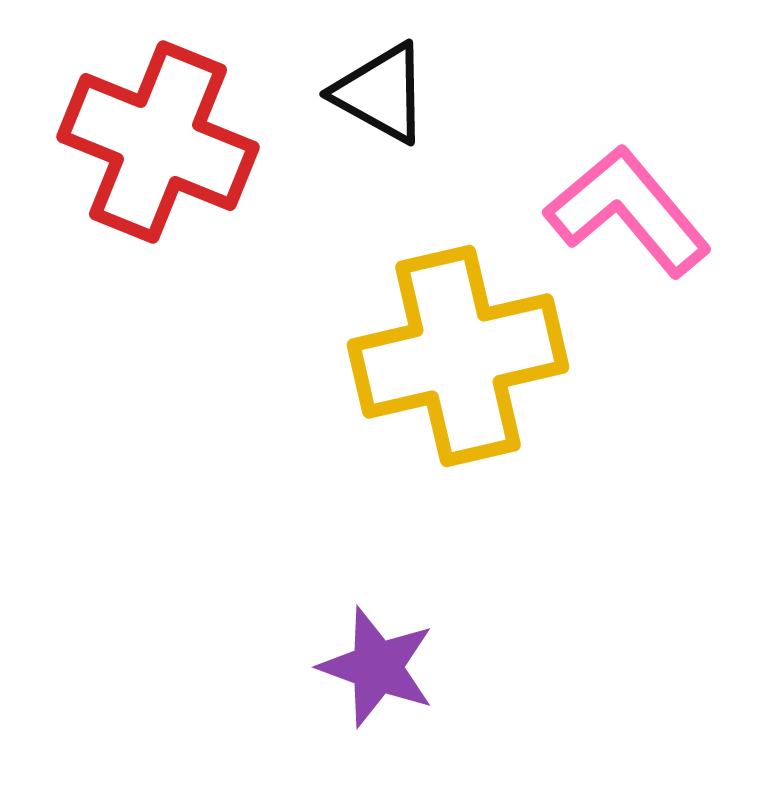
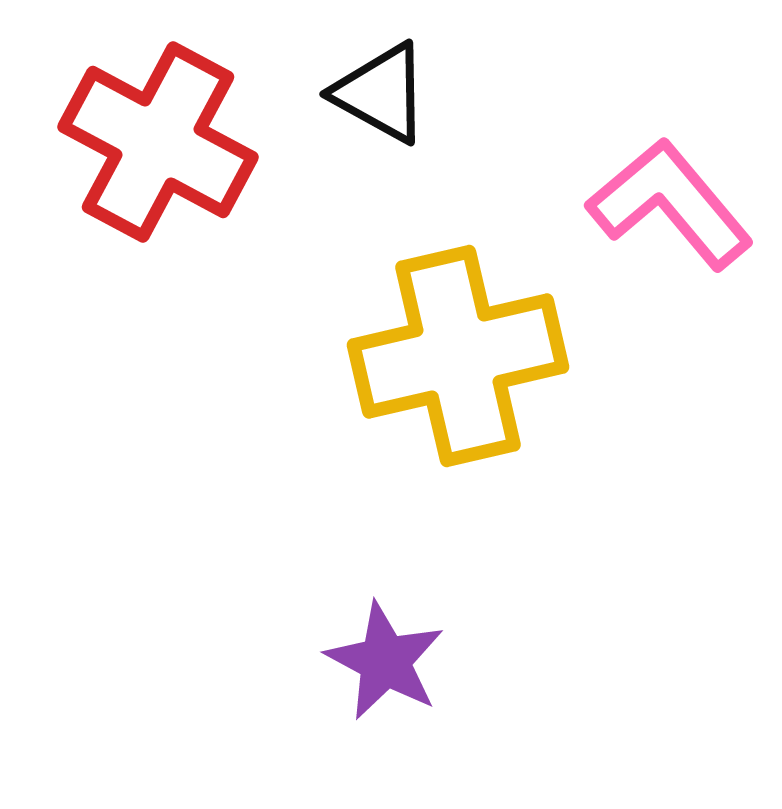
red cross: rotated 6 degrees clockwise
pink L-shape: moved 42 px right, 7 px up
purple star: moved 8 px right, 6 px up; rotated 8 degrees clockwise
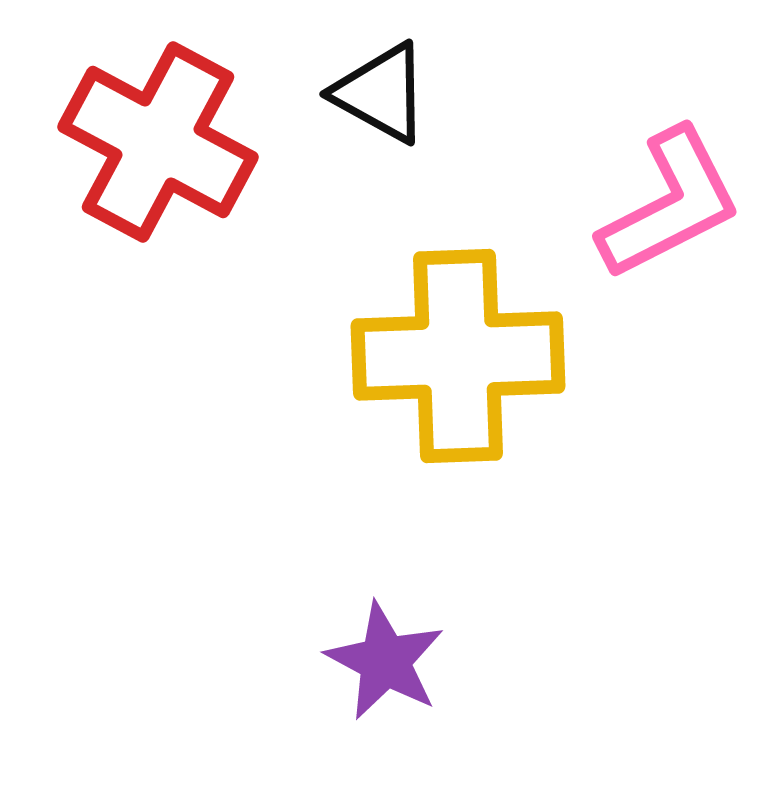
pink L-shape: rotated 103 degrees clockwise
yellow cross: rotated 11 degrees clockwise
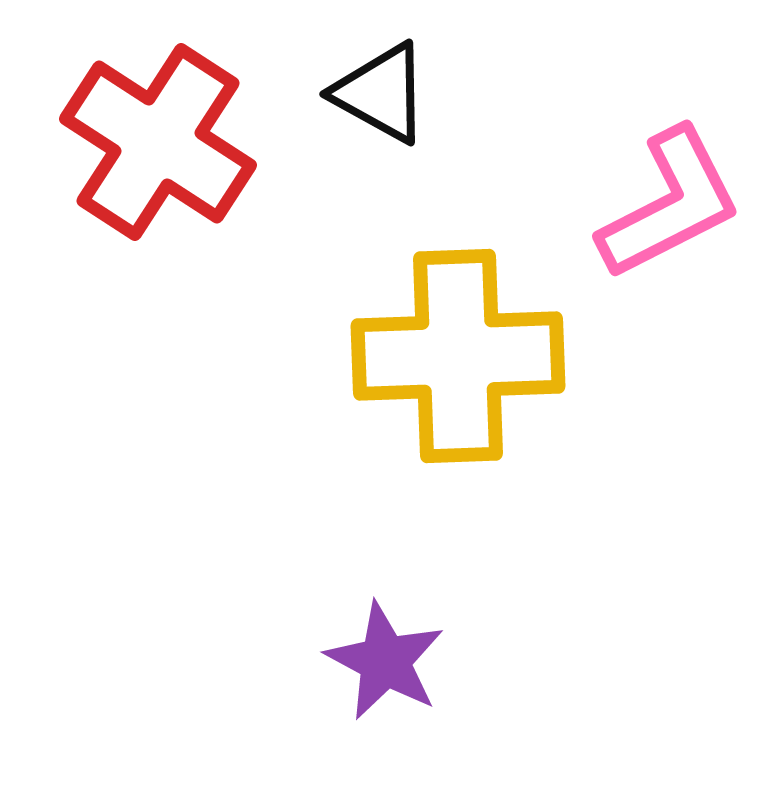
red cross: rotated 5 degrees clockwise
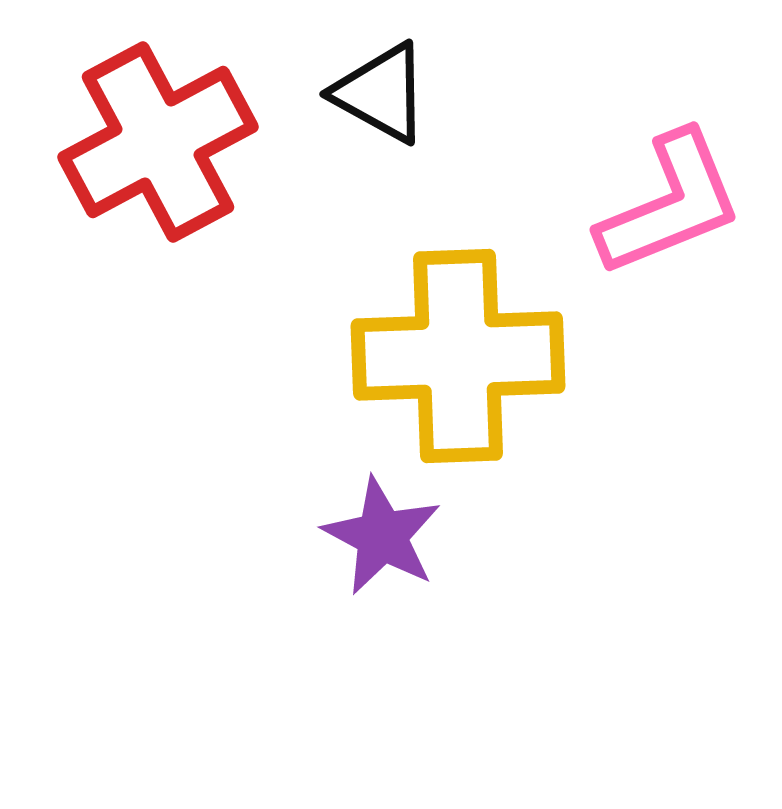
red cross: rotated 29 degrees clockwise
pink L-shape: rotated 5 degrees clockwise
purple star: moved 3 px left, 125 px up
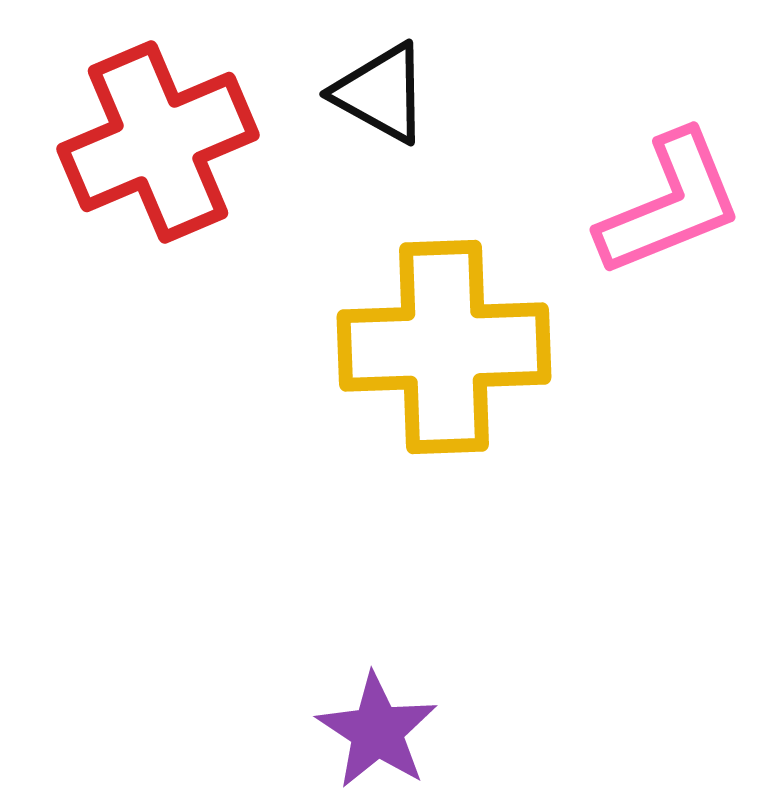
red cross: rotated 5 degrees clockwise
yellow cross: moved 14 px left, 9 px up
purple star: moved 5 px left, 195 px down; rotated 5 degrees clockwise
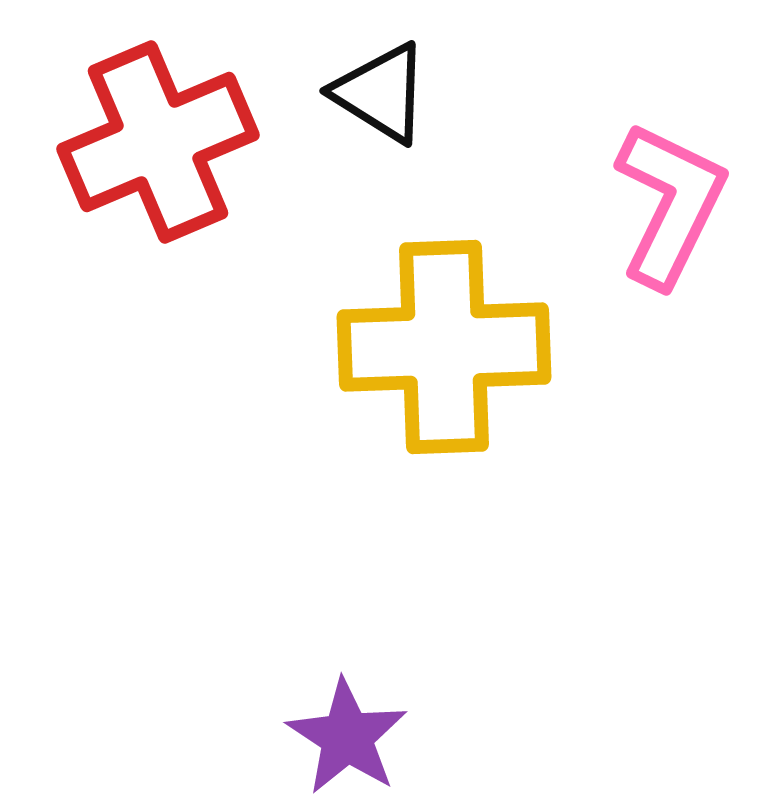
black triangle: rotated 3 degrees clockwise
pink L-shape: rotated 42 degrees counterclockwise
purple star: moved 30 px left, 6 px down
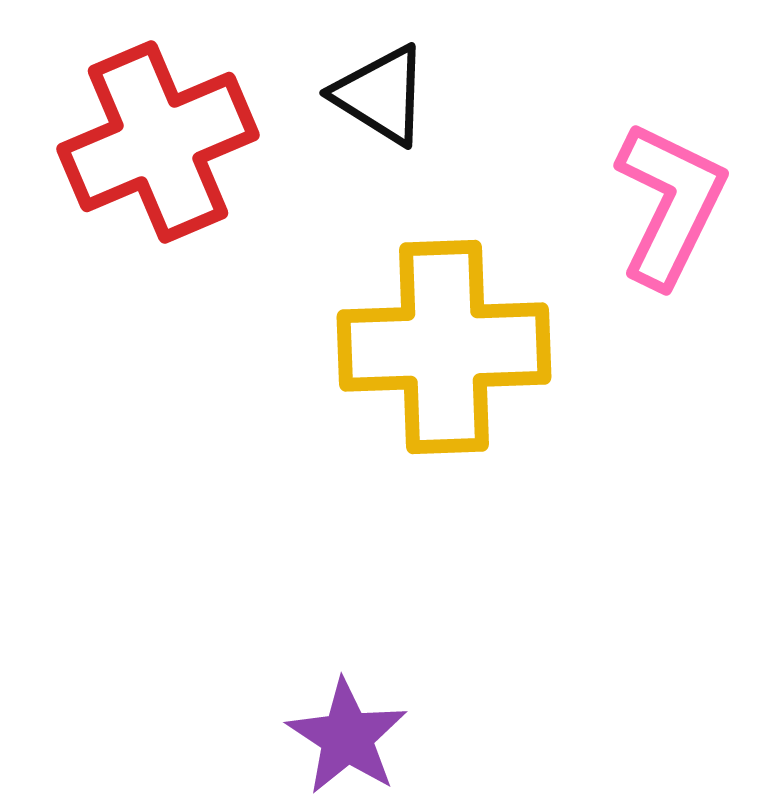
black triangle: moved 2 px down
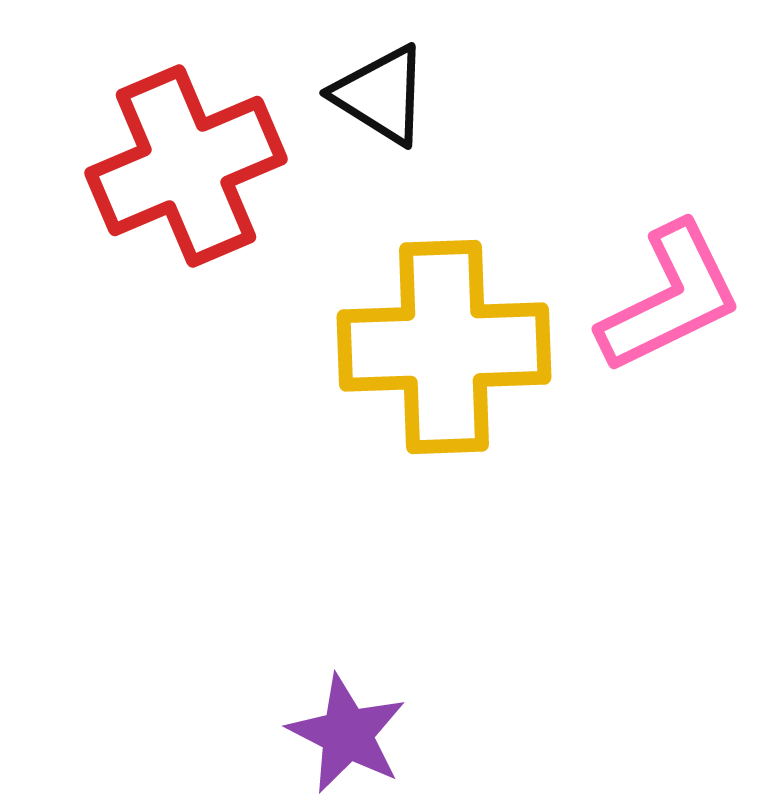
red cross: moved 28 px right, 24 px down
pink L-shape: moved 94 px down; rotated 38 degrees clockwise
purple star: moved 3 px up; rotated 6 degrees counterclockwise
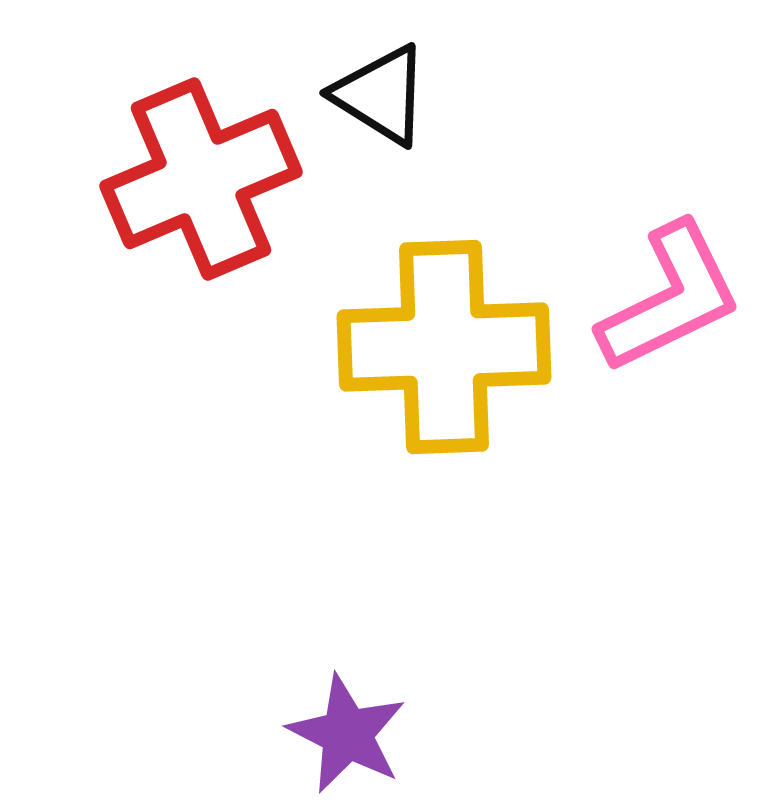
red cross: moved 15 px right, 13 px down
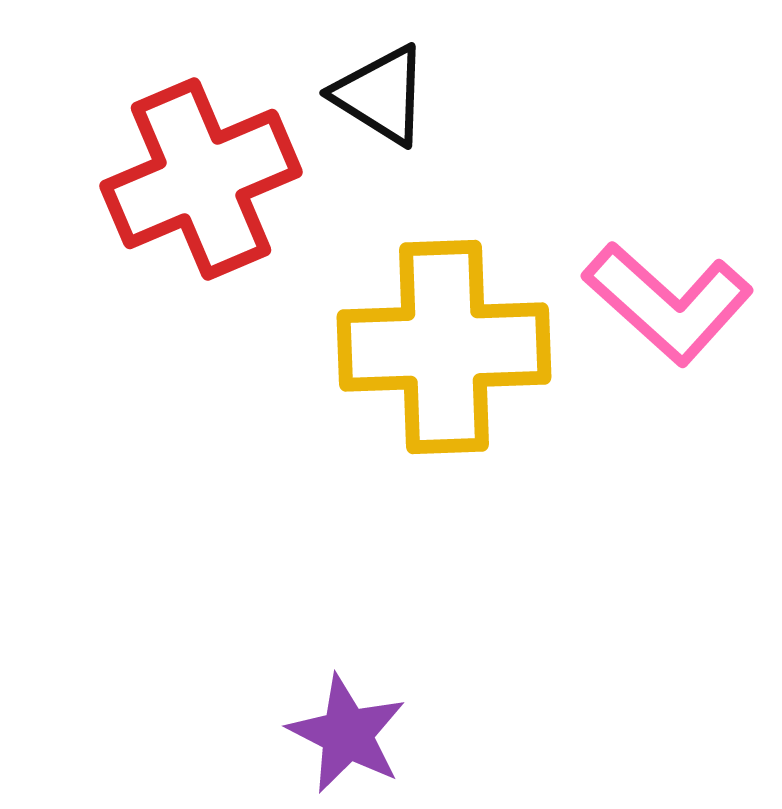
pink L-shape: moved 2 px left, 5 px down; rotated 68 degrees clockwise
